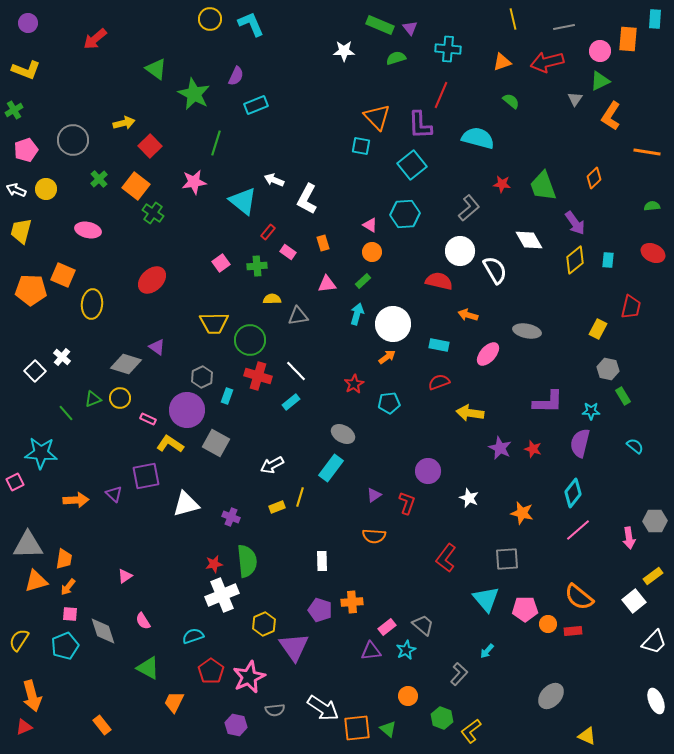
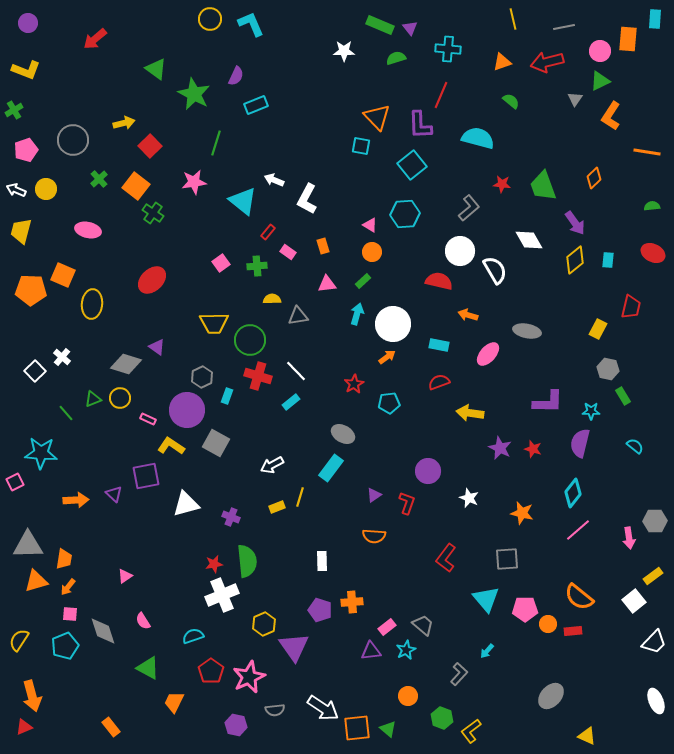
orange rectangle at (323, 243): moved 3 px down
yellow L-shape at (170, 444): moved 1 px right, 2 px down
orange rectangle at (102, 725): moved 9 px right, 2 px down
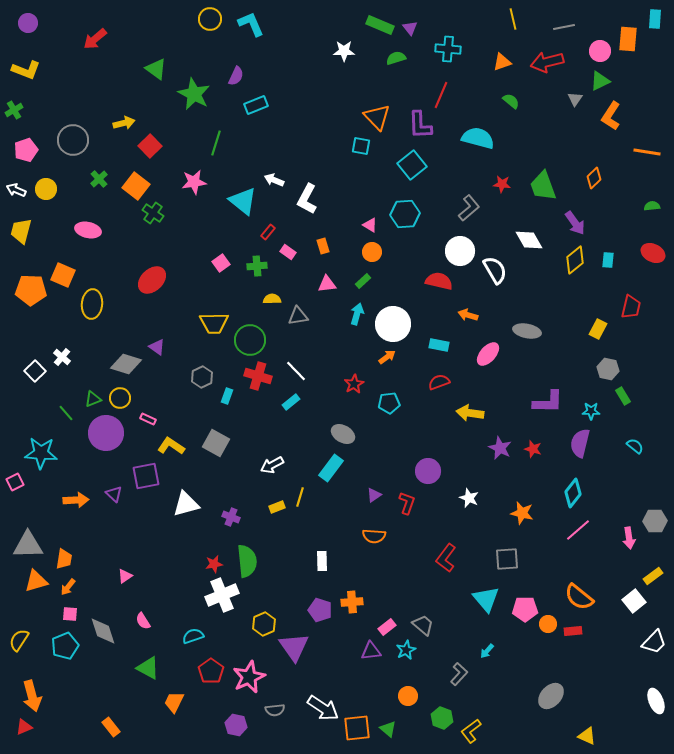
purple circle at (187, 410): moved 81 px left, 23 px down
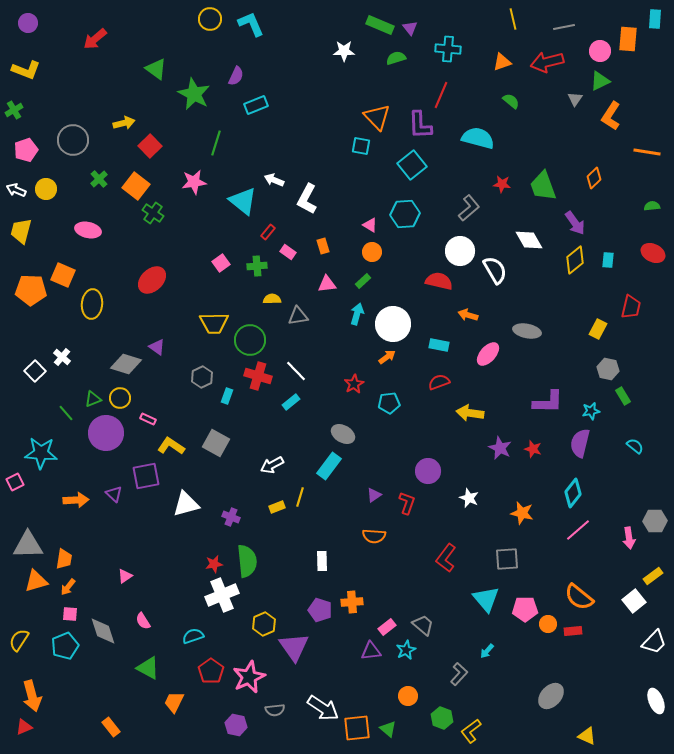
cyan star at (591, 411): rotated 12 degrees counterclockwise
cyan rectangle at (331, 468): moved 2 px left, 2 px up
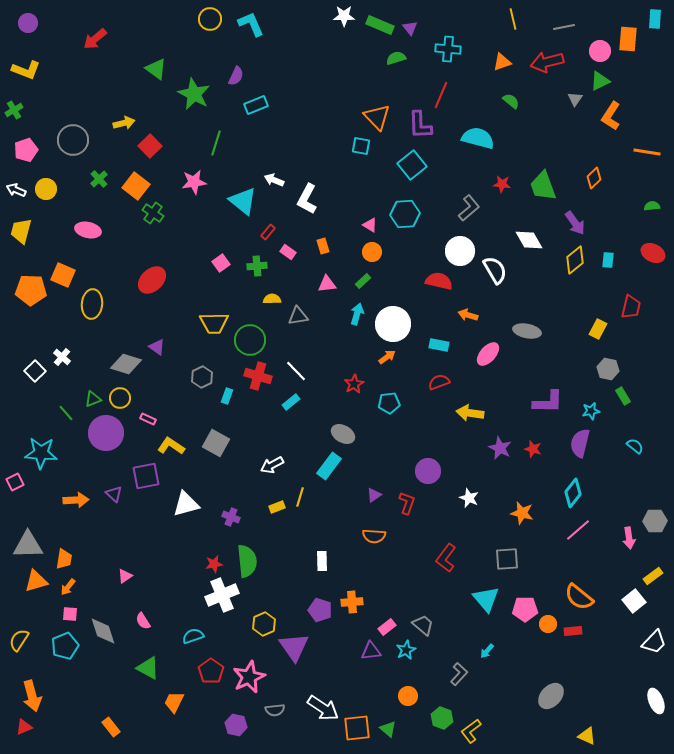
white star at (344, 51): moved 35 px up
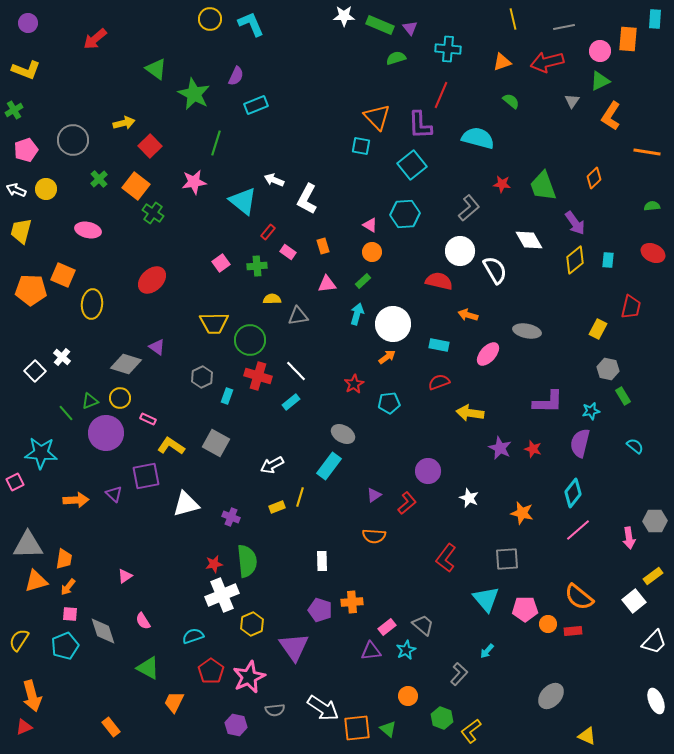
gray triangle at (575, 99): moved 3 px left, 2 px down
green triangle at (93, 399): moved 3 px left, 2 px down
red L-shape at (407, 503): rotated 30 degrees clockwise
yellow hexagon at (264, 624): moved 12 px left
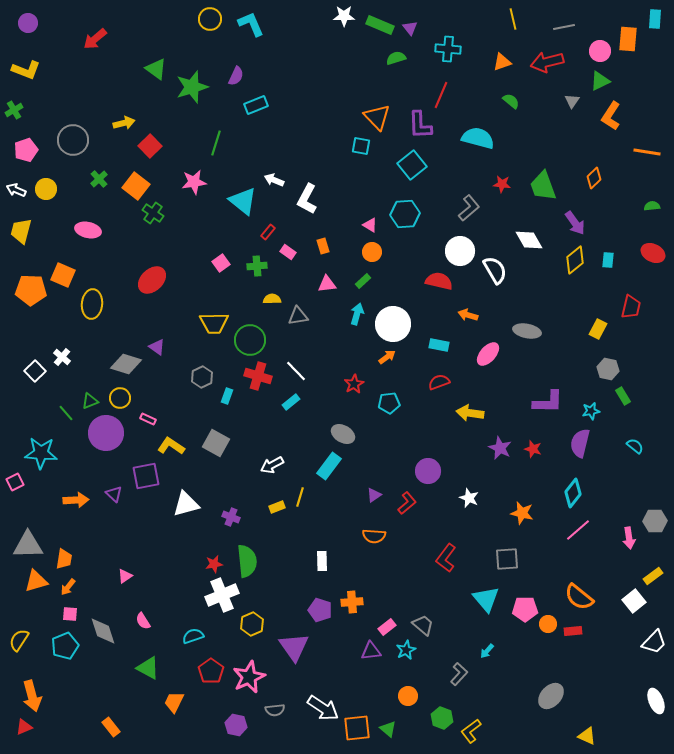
green star at (194, 94): moved 2 px left, 7 px up; rotated 28 degrees clockwise
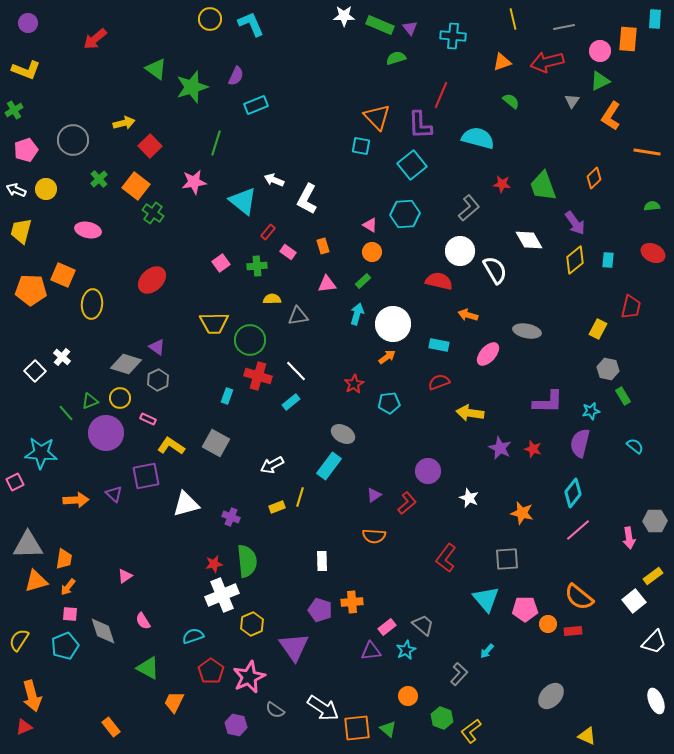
cyan cross at (448, 49): moved 5 px right, 13 px up
gray hexagon at (202, 377): moved 44 px left, 3 px down
gray semicircle at (275, 710): rotated 42 degrees clockwise
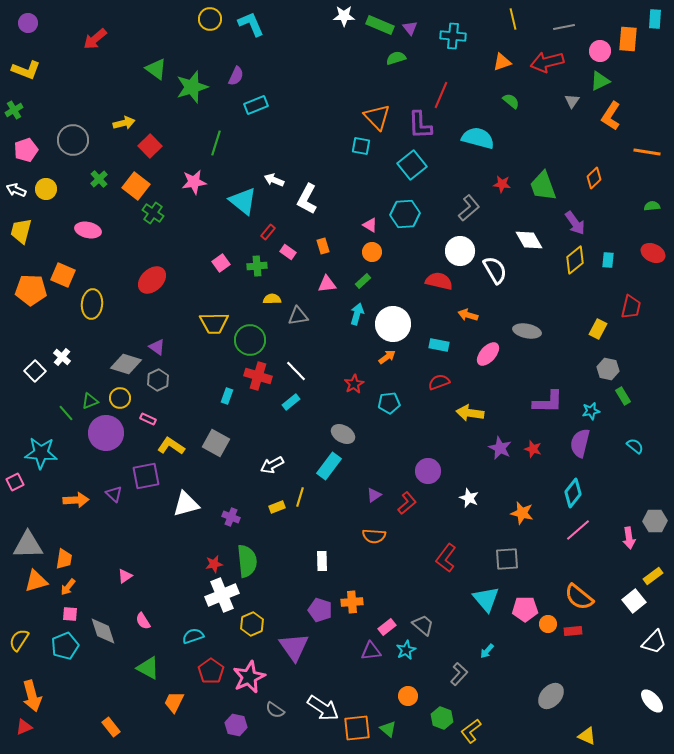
white ellipse at (656, 701): moved 4 px left; rotated 20 degrees counterclockwise
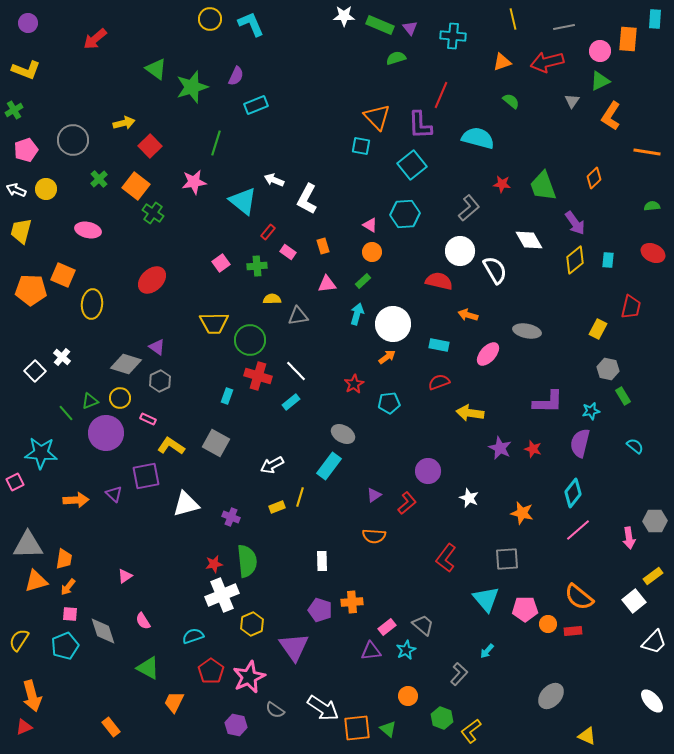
gray hexagon at (158, 380): moved 2 px right, 1 px down
